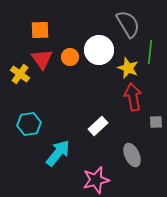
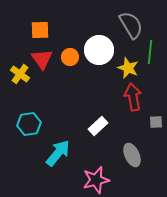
gray semicircle: moved 3 px right, 1 px down
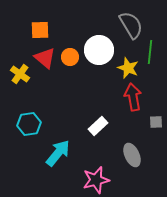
red triangle: moved 3 px right, 1 px up; rotated 15 degrees counterclockwise
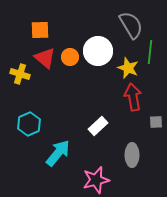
white circle: moved 1 px left, 1 px down
yellow cross: rotated 18 degrees counterclockwise
cyan hexagon: rotated 15 degrees counterclockwise
gray ellipse: rotated 25 degrees clockwise
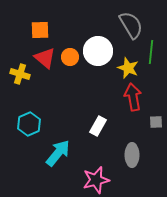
green line: moved 1 px right
white rectangle: rotated 18 degrees counterclockwise
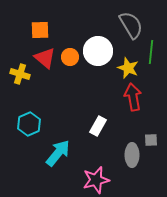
gray square: moved 5 px left, 18 px down
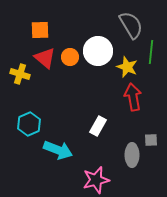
yellow star: moved 1 px left, 1 px up
cyan arrow: moved 3 px up; rotated 72 degrees clockwise
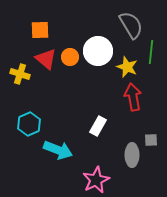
red triangle: moved 1 px right, 1 px down
pink star: rotated 12 degrees counterclockwise
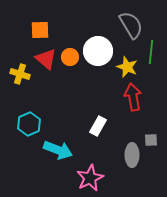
pink star: moved 6 px left, 2 px up
